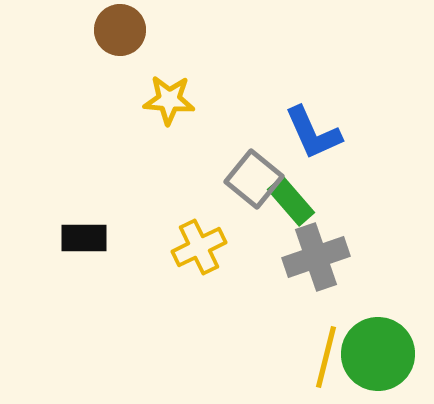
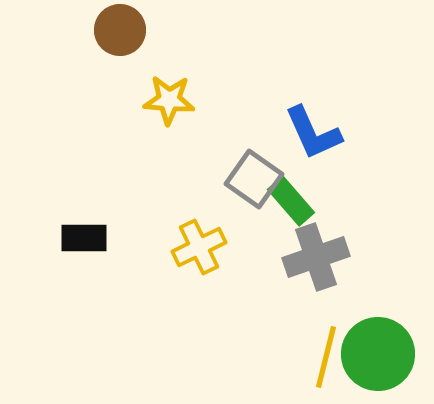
gray square: rotated 4 degrees counterclockwise
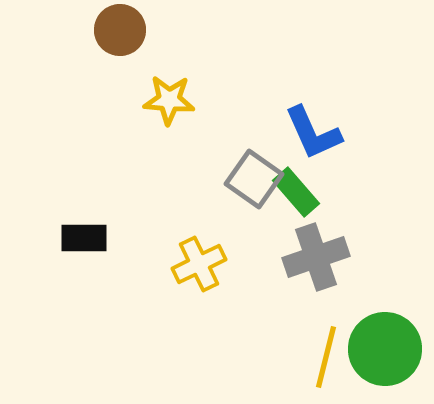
green rectangle: moved 5 px right, 9 px up
yellow cross: moved 17 px down
green circle: moved 7 px right, 5 px up
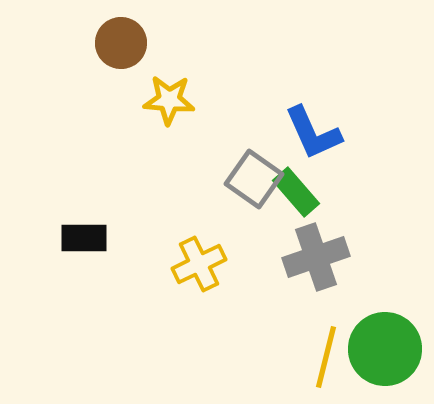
brown circle: moved 1 px right, 13 px down
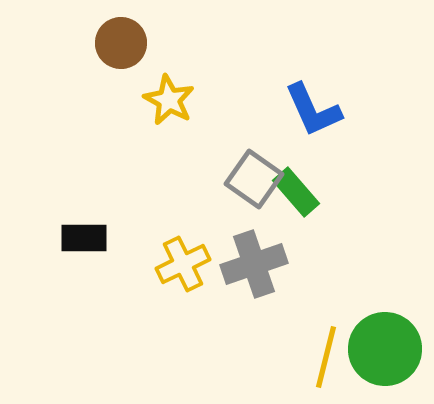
yellow star: rotated 24 degrees clockwise
blue L-shape: moved 23 px up
gray cross: moved 62 px left, 7 px down
yellow cross: moved 16 px left
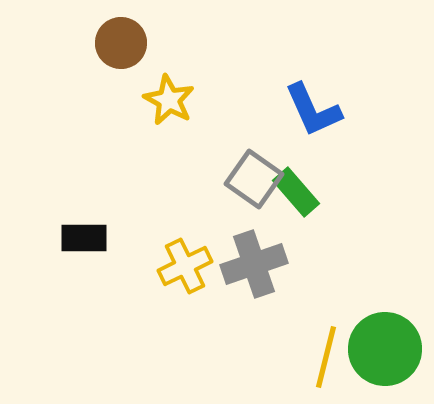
yellow cross: moved 2 px right, 2 px down
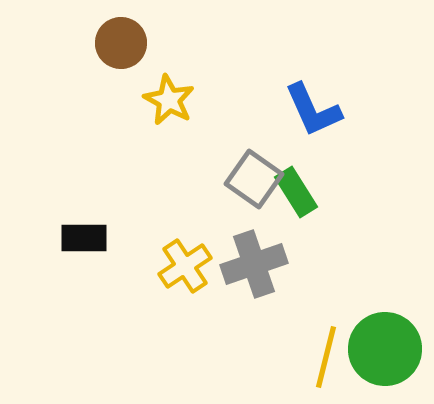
green rectangle: rotated 9 degrees clockwise
yellow cross: rotated 8 degrees counterclockwise
